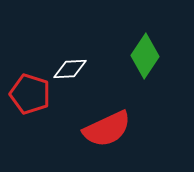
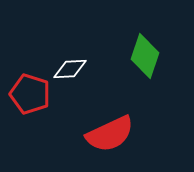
green diamond: rotated 15 degrees counterclockwise
red semicircle: moved 3 px right, 5 px down
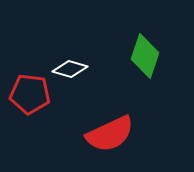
white diamond: rotated 20 degrees clockwise
red pentagon: rotated 12 degrees counterclockwise
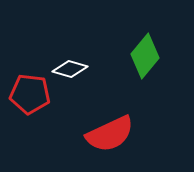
green diamond: rotated 21 degrees clockwise
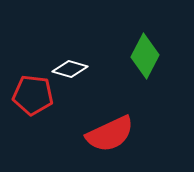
green diamond: rotated 12 degrees counterclockwise
red pentagon: moved 3 px right, 1 px down
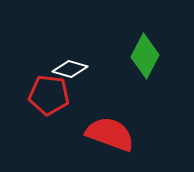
red pentagon: moved 16 px right
red semicircle: rotated 135 degrees counterclockwise
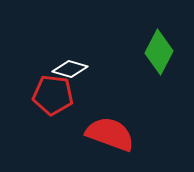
green diamond: moved 14 px right, 4 px up
red pentagon: moved 4 px right
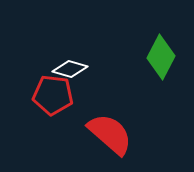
green diamond: moved 2 px right, 5 px down
red semicircle: rotated 21 degrees clockwise
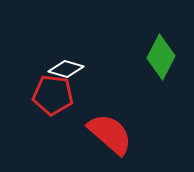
white diamond: moved 4 px left
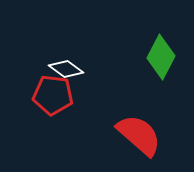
white diamond: rotated 20 degrees clockwise
red semicircle: moved 29 px right, 1 px down
